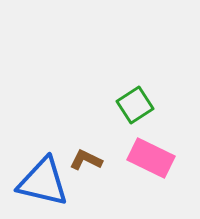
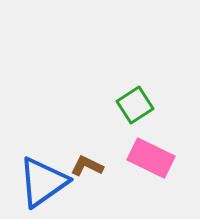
brown L-shape: moved 1 px right, 6 px down
blue triangle: rotated 48 degrees counterclockwise
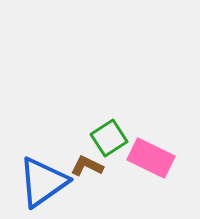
green square: moved 26 px left, 33 px down
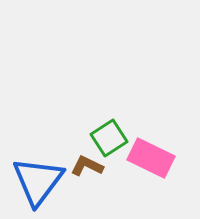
blue triangle: moved 5 px left, 1 px up; rotated 18 degrees counterclockwise
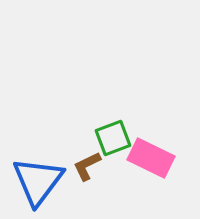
green square: moved 4 px right; rotated 12 degrees clockwise
brown L-shape: rotated 52 degrees counterclockwise
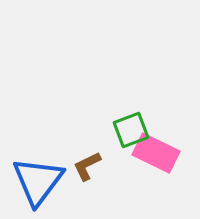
green square: moved 18 px right, 8 px up
pink rectangle: moved 5 px right, 5 px up
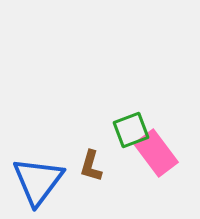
pink rectangle: rotated 27 degrees clockwise
brown L-shape: moved 4 px right; rotated 48 degrees counterclockwise
